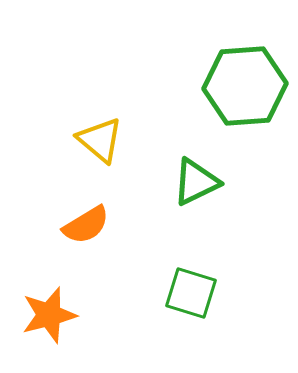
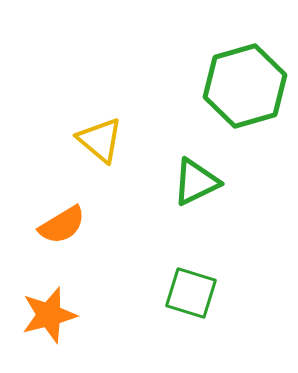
green hexagon: rotated 12 degrees counterclockwise
orange semicircle: moved 24 px left
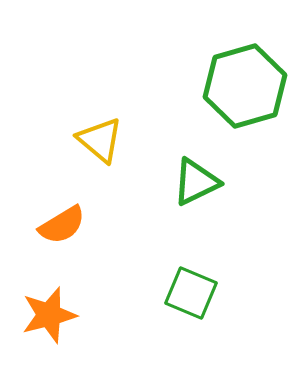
green square: rotated 6 degrees clockwise
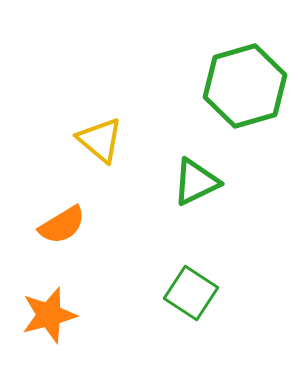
green square: rotated 10 degrees clockwise
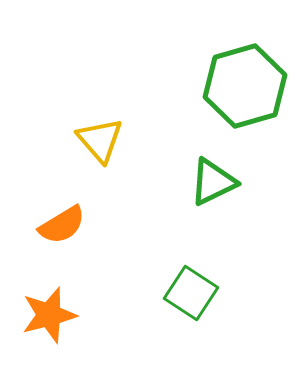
yellow triangle: rotated 9 degrees clockwise
green triangle: moved 17 px right
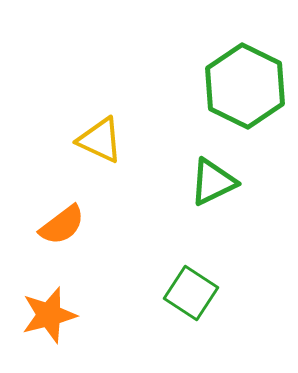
green hexagon: rotated 18 degrees counterclockwise
yellow triangle: rotated 24 degrees counterclockwise
orange semicircle: rotated 6 degrees counterclockwise
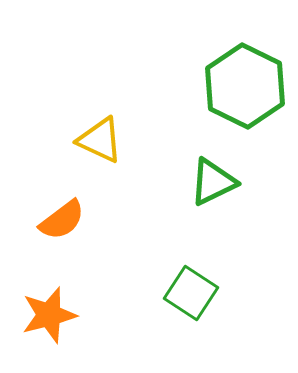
orange semicircle: moved 5 px up
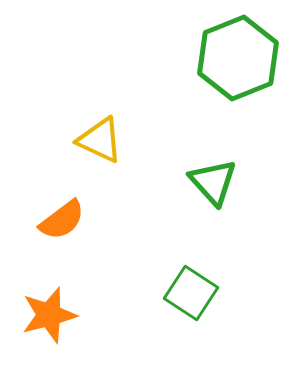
green hexagon: moved 7 px left, 28 px up; rotated 12 degrees clockwise
green triangle: rotated 46 degrees counterclockwise
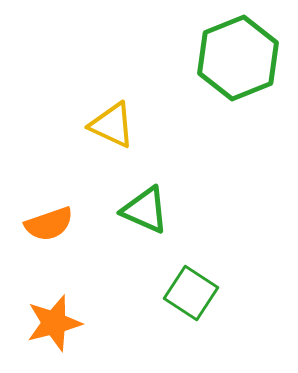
yellow triangle: moved 12 px right, 15 px up
green triangle: moved 68 px left, 28 px down; rotated 24 degrees counterclockwise
orange semicircle: moved 13 px left, 4 px down; rotated 18 degrees clockwise
orange star: moved 5 px right, 8 px down
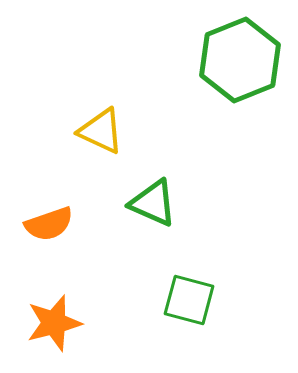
green hexagon: moved 2 px right, 2 px down
yellow triangle: moved 11 px left, 6 px down
green triangle: moved 8 px right, 7 px up
green square: moved 2 px left, 7 px down; rotated 18 degrees counterclockwise
